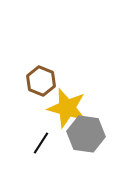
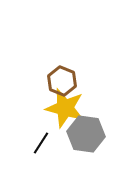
brown hexagon: moved 21 px right
yellow star: moved 2 px left
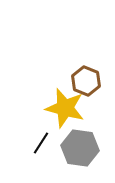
brown hexagon: moved 24 px right
gray hexagon: moved 6 px left, 14 px down
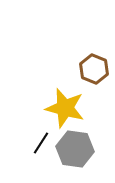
brown hexagon: moved 8 px right, 12 px up
gray hexagon: moved 5 px left, 1 px down
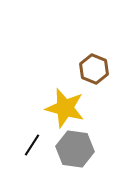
black line: moved 9 px left, 2 px down
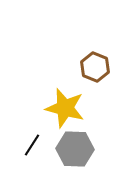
brown hexagon: moved 1 px right, 2 px up
gray hexagon: rotated 6 degrees counterclockwise
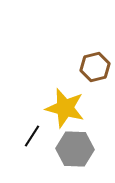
brown hexagon: rotated 24 degrees clockwise
black line: moved 9 px up
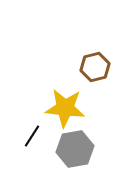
yellow star: rotated 9 degrees counterclockwise
gray hexagon: rotated 12 degrees counterclockwise
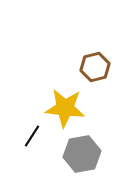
gray hexagon: moved 7 px right, 5 px down
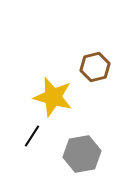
yellow star: moved 12 px left, 11 px up; rotated 9 degrees clockwise
